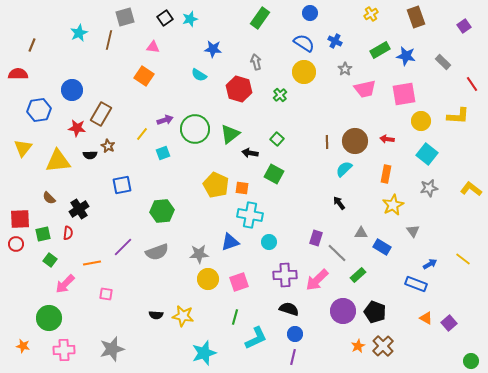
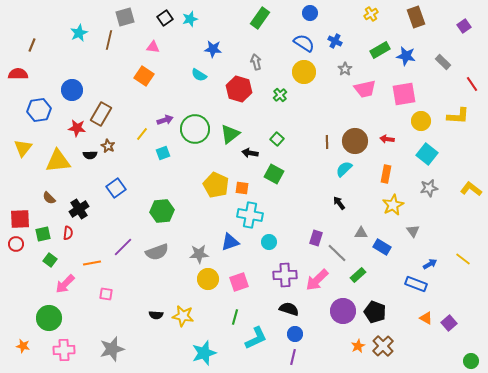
blue square at (122, 185): moved 6 px left, 3 px down; rotated 24 degrees counterclockwise
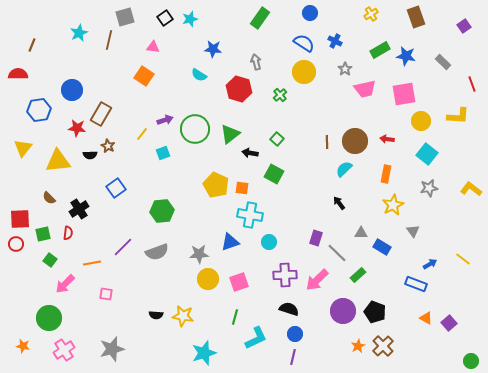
red line at (472, 84): rotated 14 degrees clockwise
pink cross at (64, 350): rotated 30 degrees counterclockwise
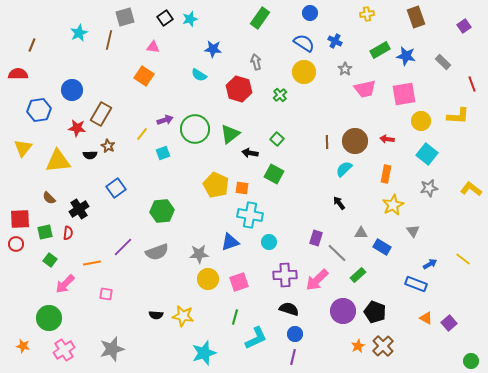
yellow cross at (371, 14): moved 4 px left; rotated 24 degrees clockwise
green square at (43, 234): moved 2 px right, 2 px up
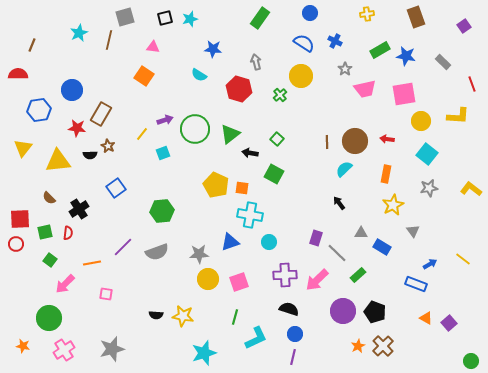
black square at (165, 18): rotated 21 degrees clockwise
yellow circle at (304, 72): moved 3 px left, 4 px down
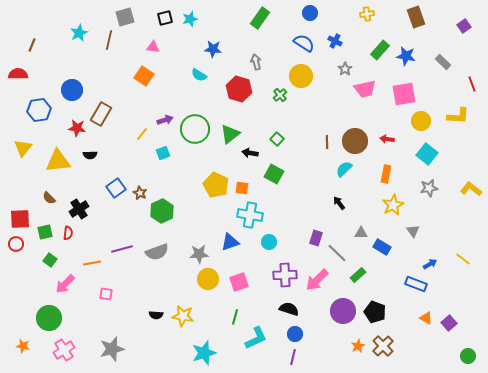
green rectangle at (380, 50): rotated 18 degrees counterclockwise
brown star at (108, 146): moved 32 px right, 47 px down
green hexagon at (162, 211): rotated 20 degrees counterclockwise
purple line at (123, 247): moved 1 px left, 2 px down; rotated 30 degrees clockwise
green circle at (471, 361): moved 3 px left, 5 px up
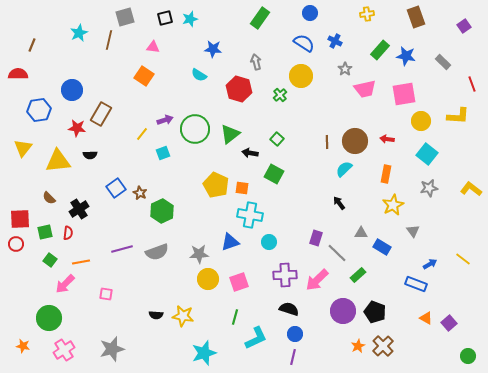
orange line at (92, 263): moved 11 px left, 1 px up
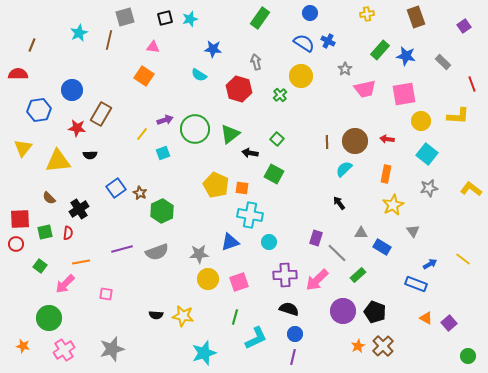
blue cross at (335, 41): moved 7 px left
green square at (50, 260): moved 10 px left, 6 px down
